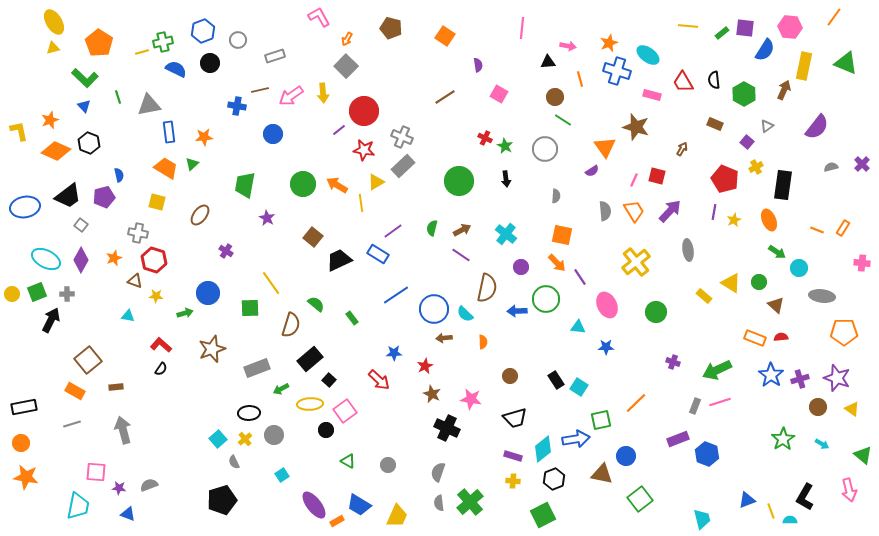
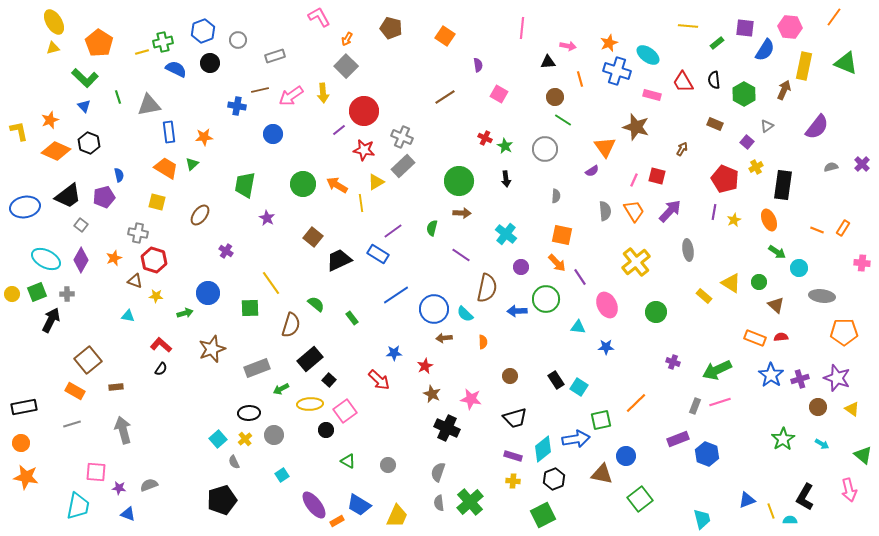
green rectangle at (722, 33): moved 5 px left, 10 px down
brown arrow at (462, 230): moved 17 px up; rotated 30 degrees clockwise
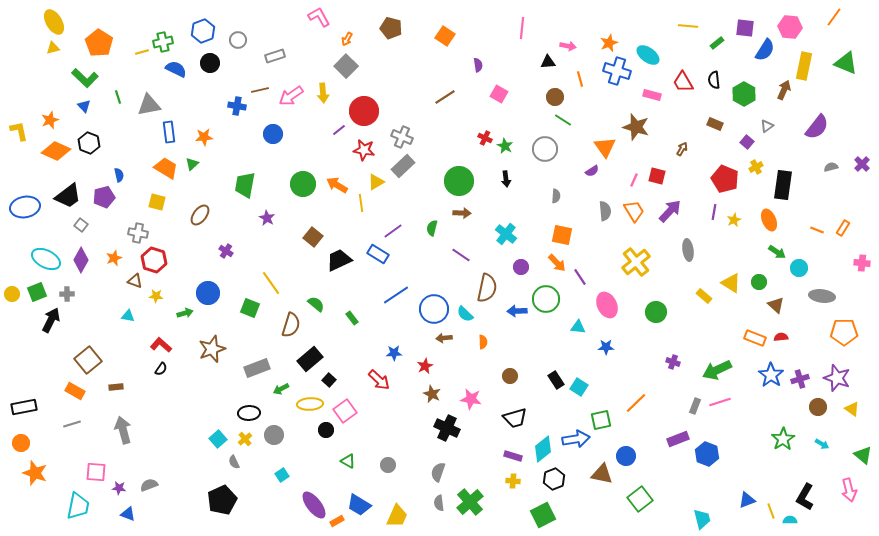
green square at (250, 308): rotated 24 degrees clockwise
orange star at (26, 477): moved 9 px right, 4 px up; rotated 10 degrees clockwise
black pentagon at (222, 500): rotated 8 degrees counterclockwise
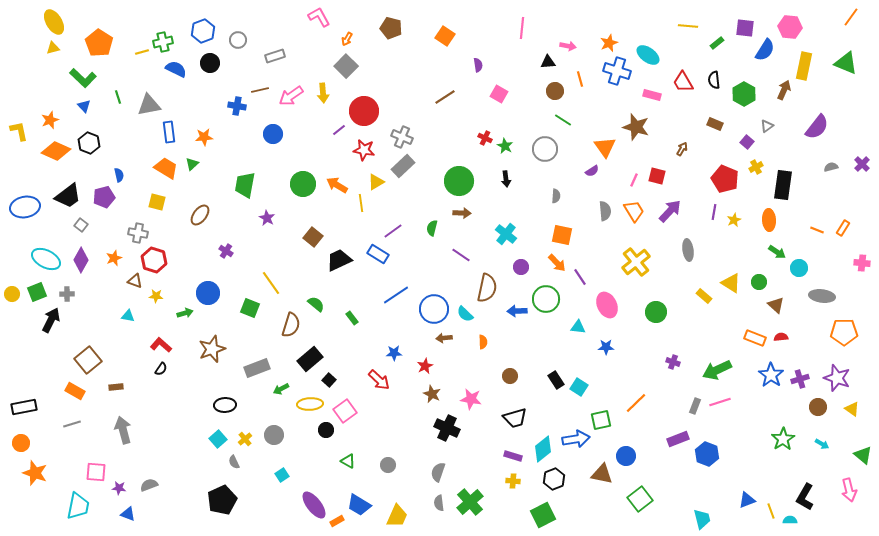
orange line at (834, 17): moved 17 px right
green L-shape at (85, 78): moved 2 px left
brown circle at (555, 97): moved 6 px up
orange ellipse at (769, 220): rotated 20 degrees clockwise
black ellipse at (249, 413): moved 24 px left, 8 px up
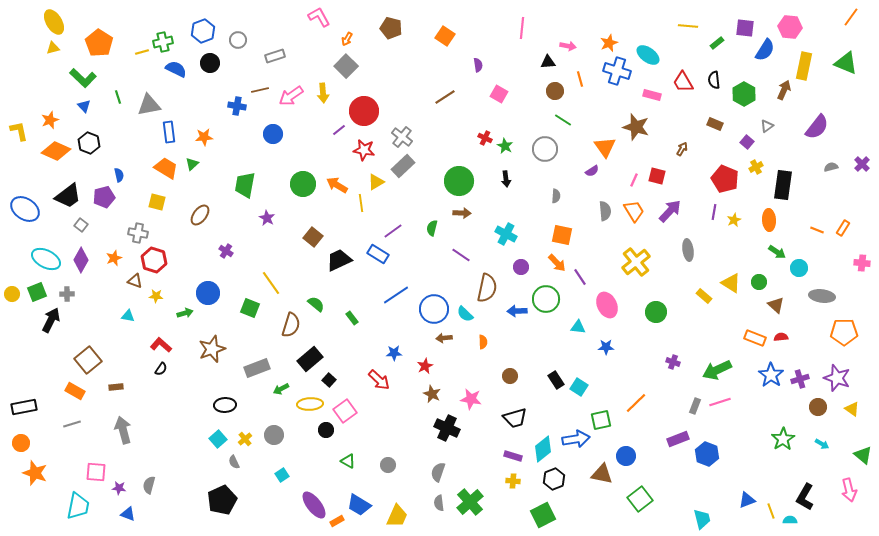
gray cross at (402, 137): rotated 15 degrees clockwise
blue ellipse at (25, 207): moved 2 px down; rotated 44 degrees clockwise
cyan cross at (506, 234): rotated 10 degrees counterclockwise
gray semicircle at (149, 485): rotated 54 degrees counterclockwise
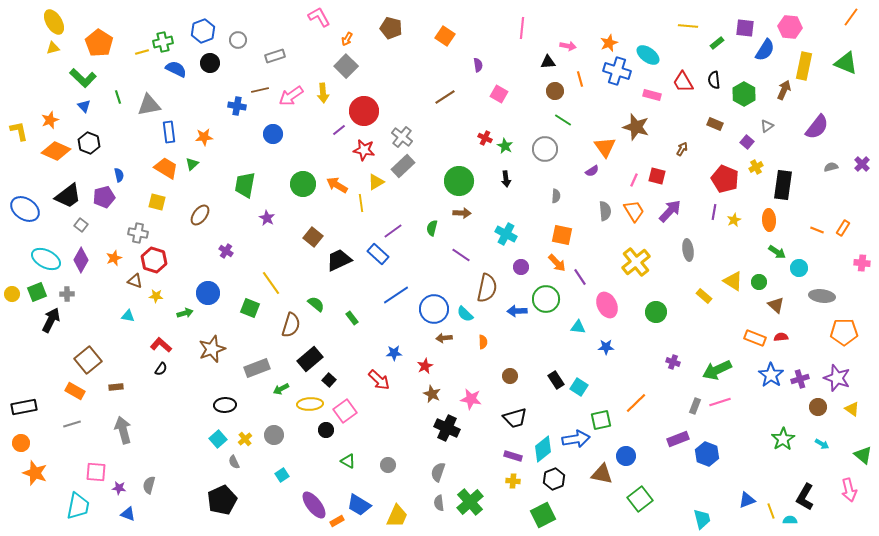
blue rectangle at (378, 254): rotated 10 degrees clockwise
yellow triangle at (731, 283): moved 2 px right, 2 px up
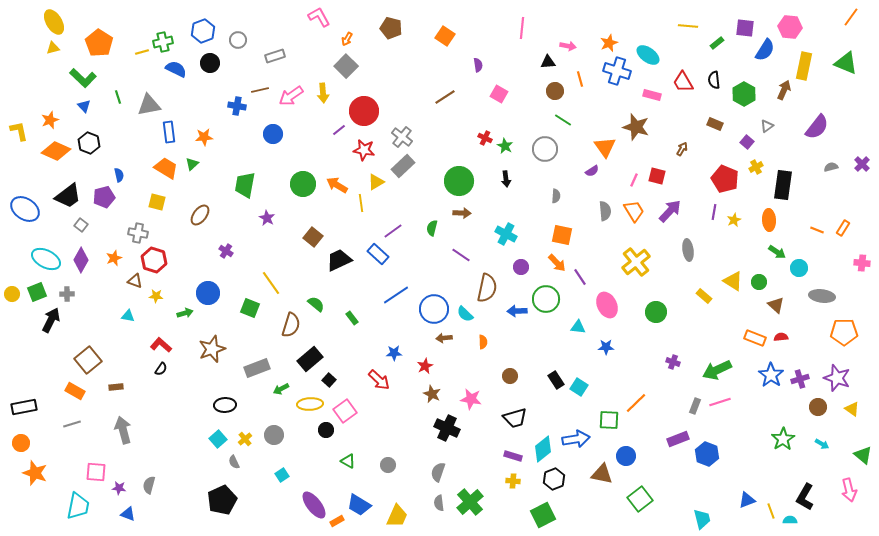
green square at (601, 420): moved 8 px right; rotated 15 degrees clockwise
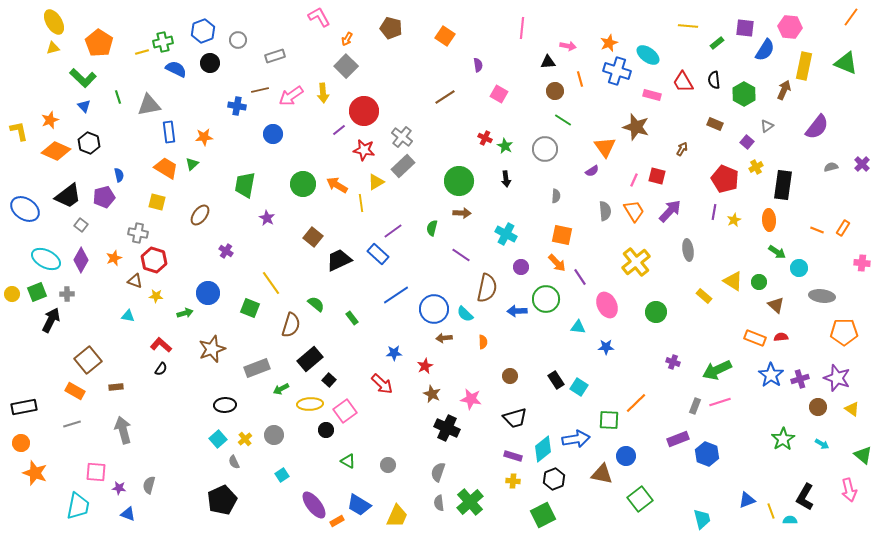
red arrow at (379, 380): moved 3 px right, 4 px down
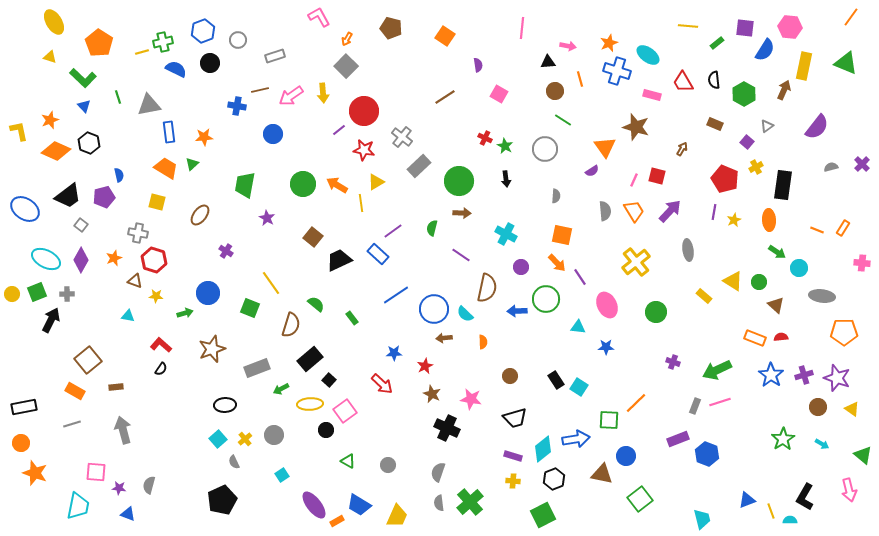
yellow triangle at (53, 48): moved 3 px left, 9 px down; rotated 32 degrees clockwise
gray rectangle at (403, 166): moved 16 px right
purple cross at (800, 379): moved 4 px right, 4 px up
